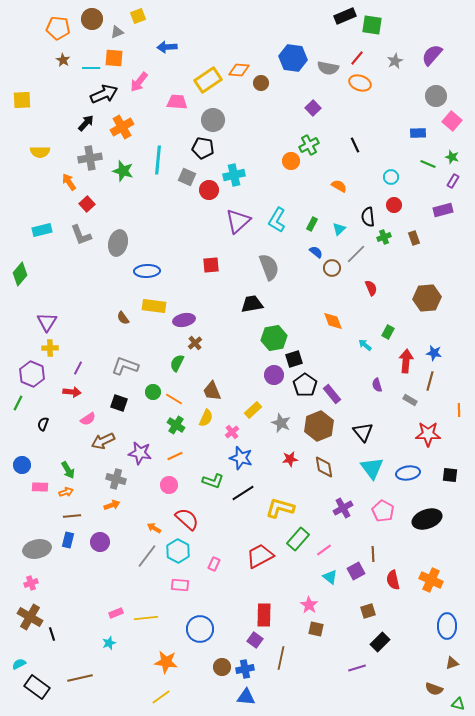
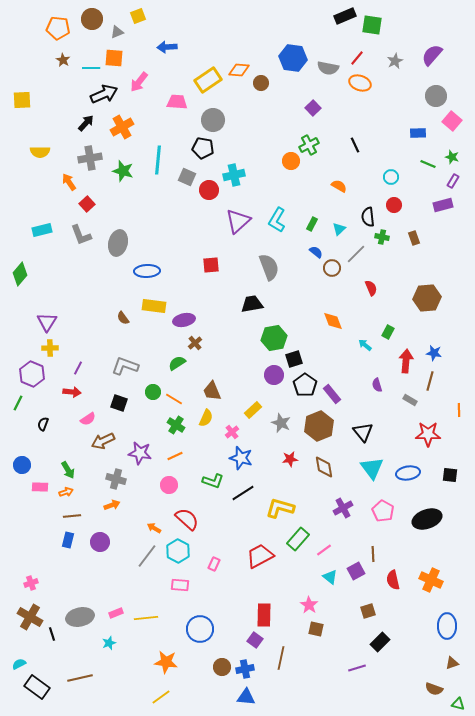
purple rectangle at (443, 210): moved 5 px up
green cross at (384, 237): moved 2 px left; rotated 32 degrees clockwise
green semicircle at (177, 363): rotated 30 degrees clockwise
gray ellipse at (37, 549): moved 43 px right, 68 px down
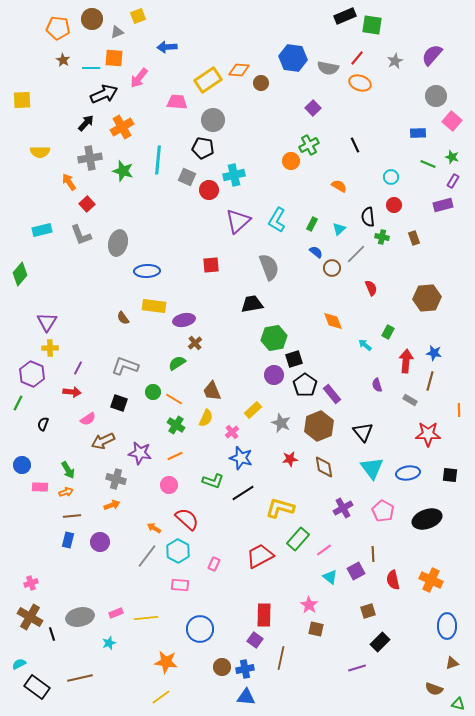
pink arrow at (139, 82): moved 4 px up
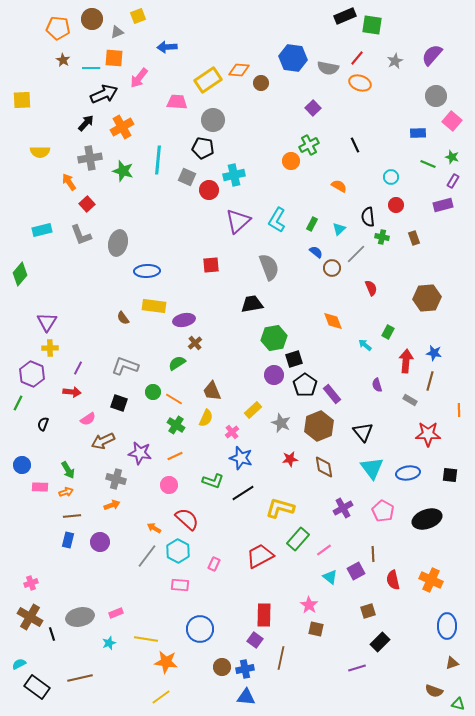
red circle at (394, 205): moved 2 px right
yellow line at (146, 618): moved 21 px down; rotated 15 degrees clockwise
brown semicircle at (434, 689): moved 2 px down
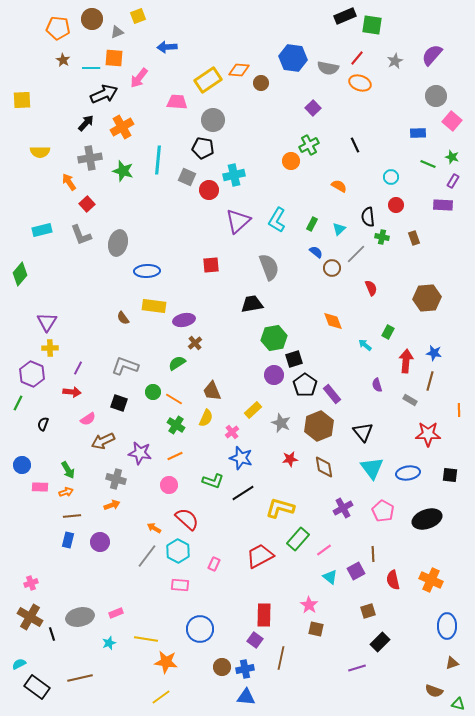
purple rectangle at (443, 205): rotated 18 degrees clockwise
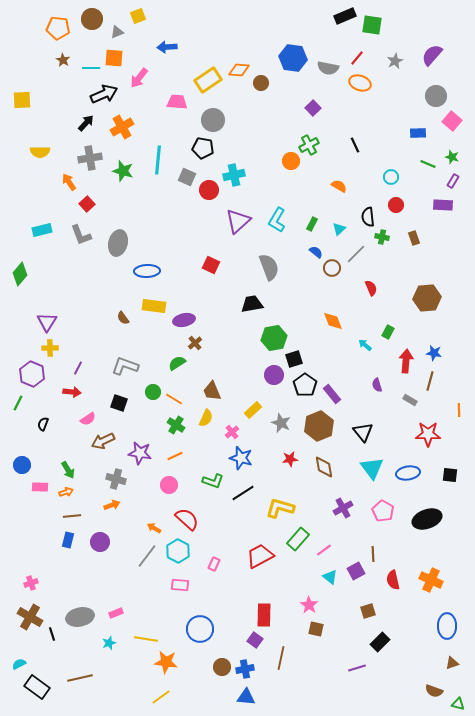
red square at (211, 265): rotated 30 degrees clockwise
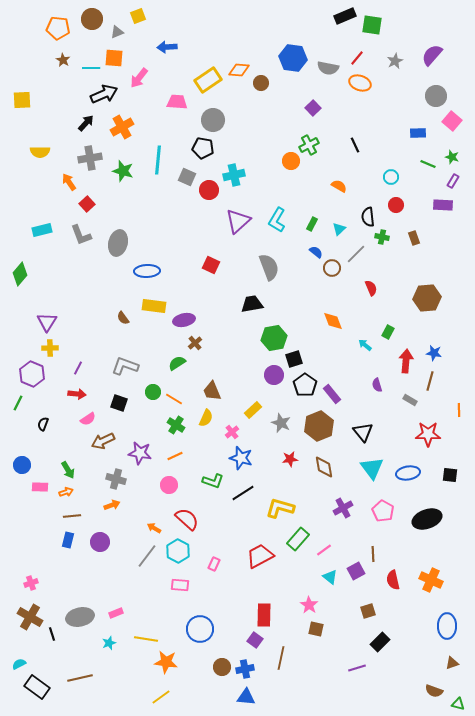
red arrow at (72, 392): moved 5 px right, 2 px down
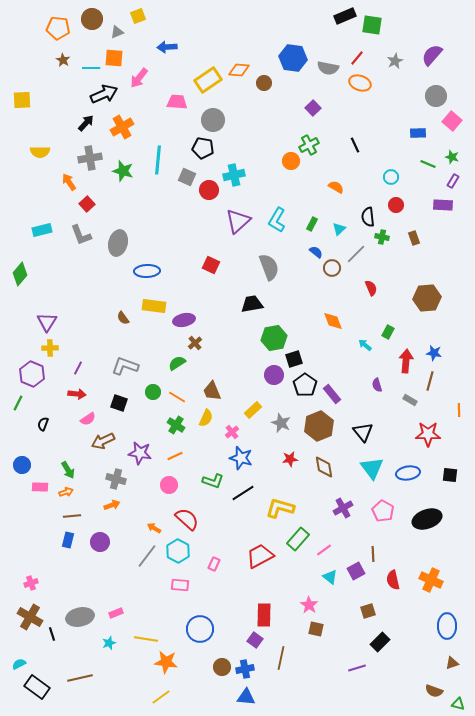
brown circle at (261, 83): moved 3 px right
orange semicircle at (339, 186): moved 3 px left, 1 px down
orange line at (174, 399): moved 3 px right, 2 px up
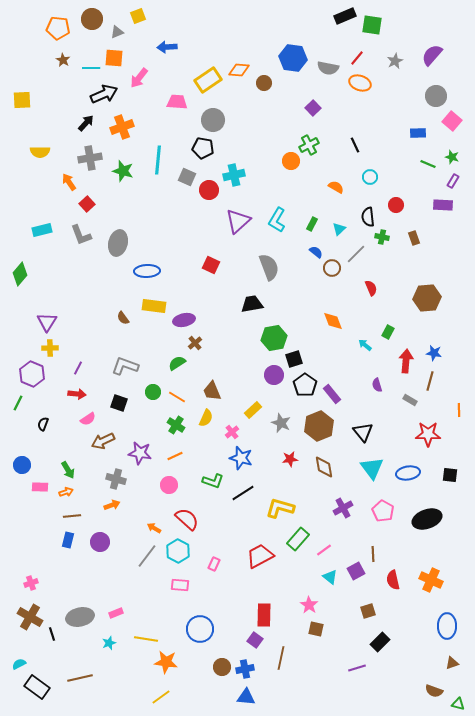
orange cross at (122, 127): rotated 10 degrees clockwise
cyan circle at (391, 177): moved 21 px left
